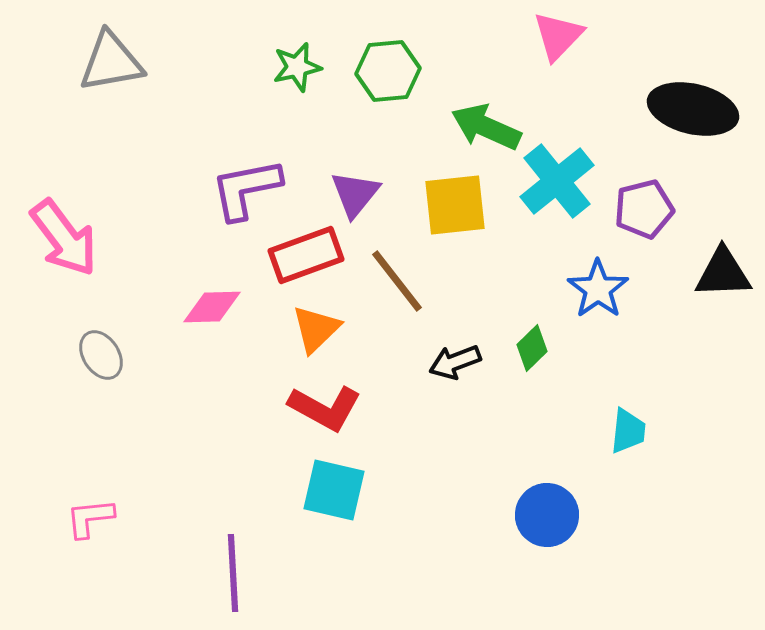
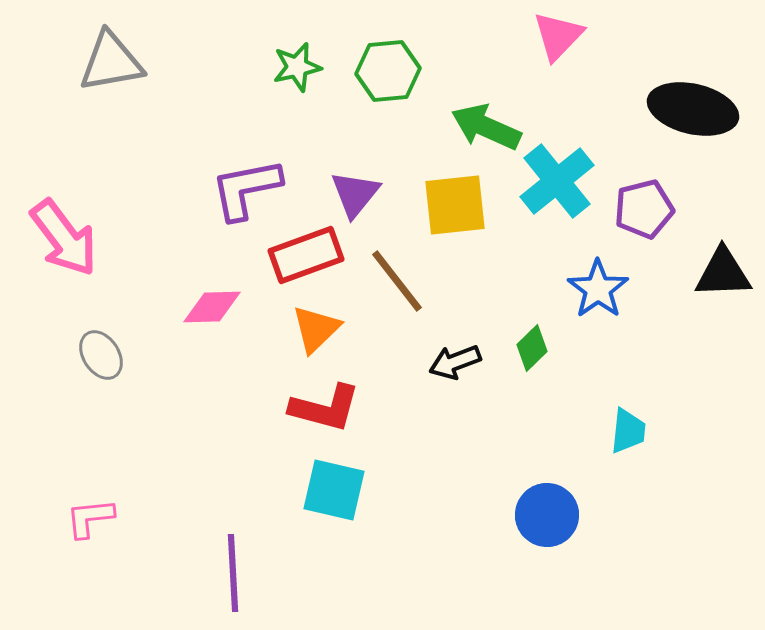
red L-shape: rotated 14 degrees counterclockwise
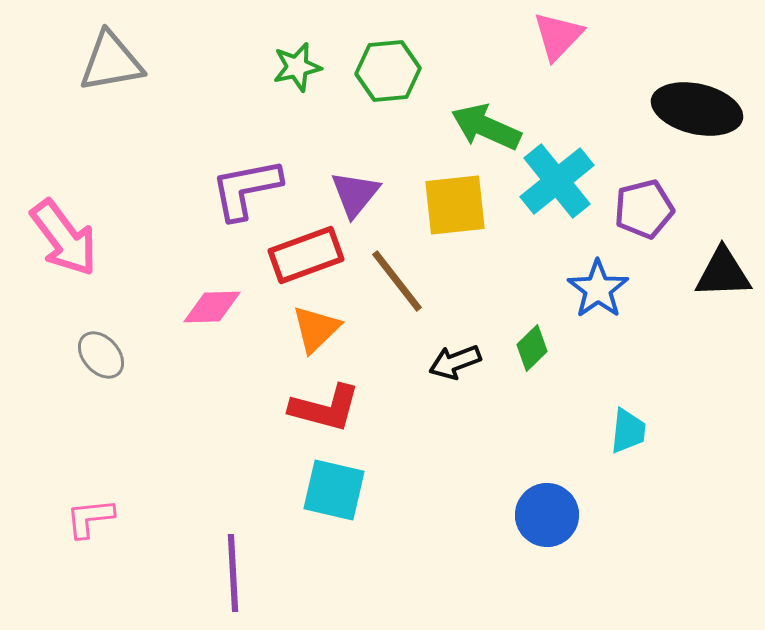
black ellipse: moved 4 px right
gray ellipse: rotated 9 degrees counterclockwise
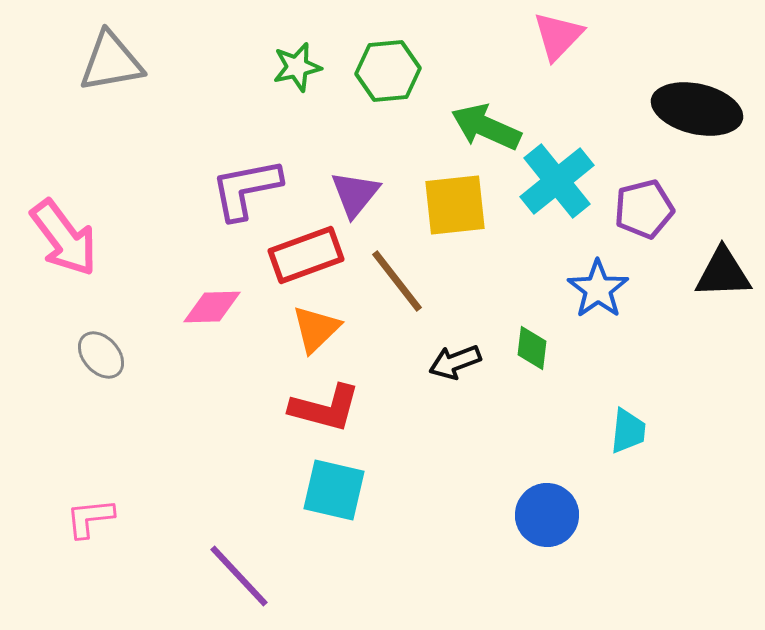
green diamond: rotated 39 degrees counterclockwise
purple line: moved 6 px right, 3 px down; rotated 40 degrees counterclockwise
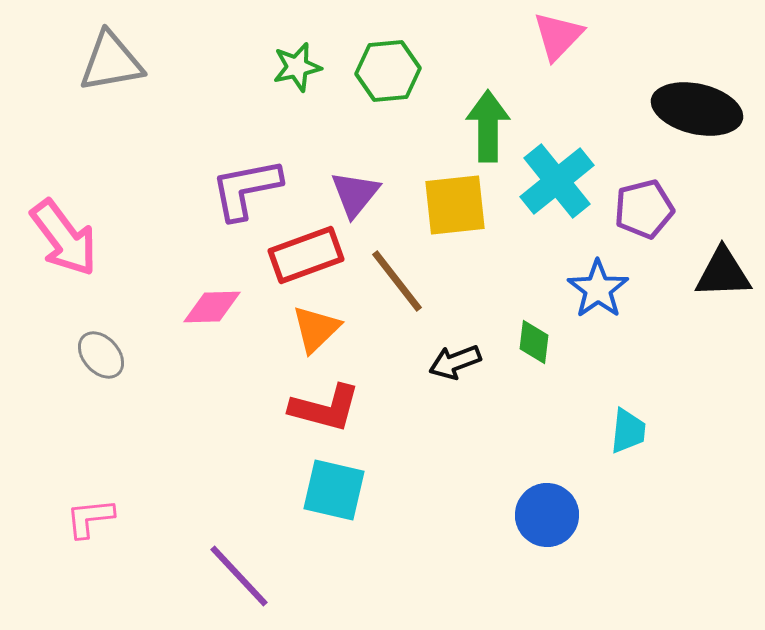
green arrow: moved 2 px right, 1 px up; rotated 66 degrees clockwise
green diamond: moved 2 px right, 6 px up
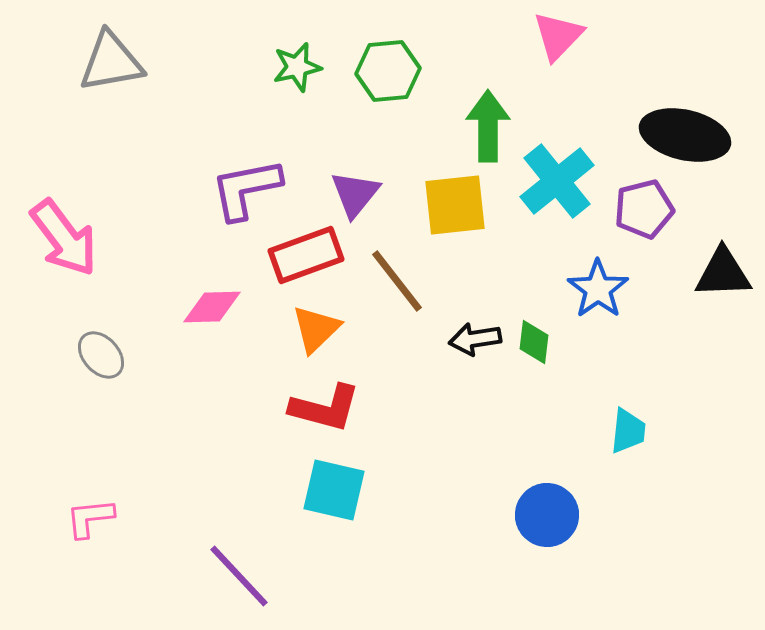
black ellipse: moved 12 px left, 26 px down
black arrow: moved 20 px right, 23 px up; rotated 12 degrees clockwise
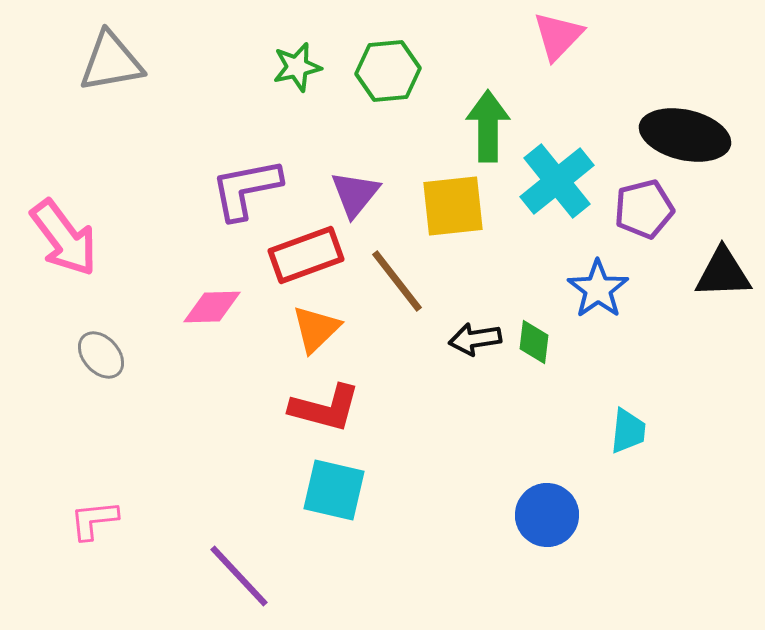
yellow square: moved 2 px left, 1 px down
pink L-shape: moved 4 px right, 2 px down
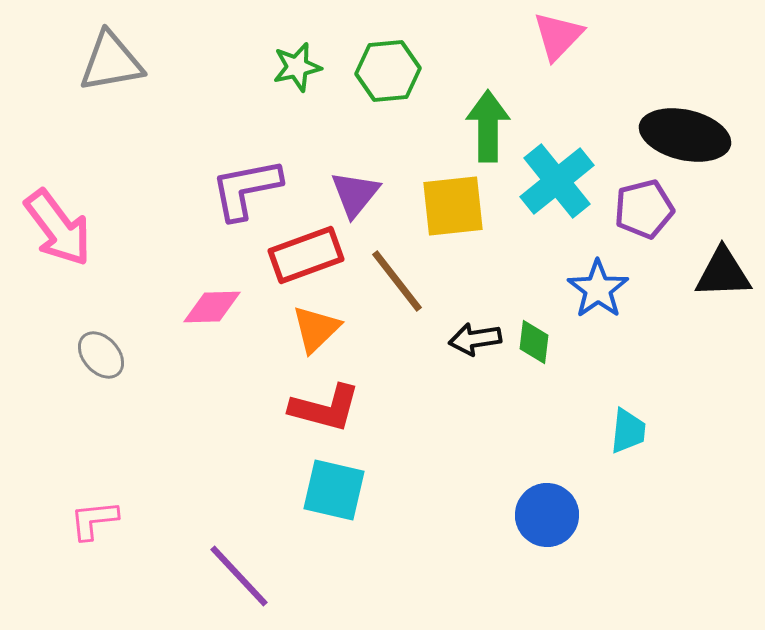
pink arrow: moved 6 px left, 10 px up
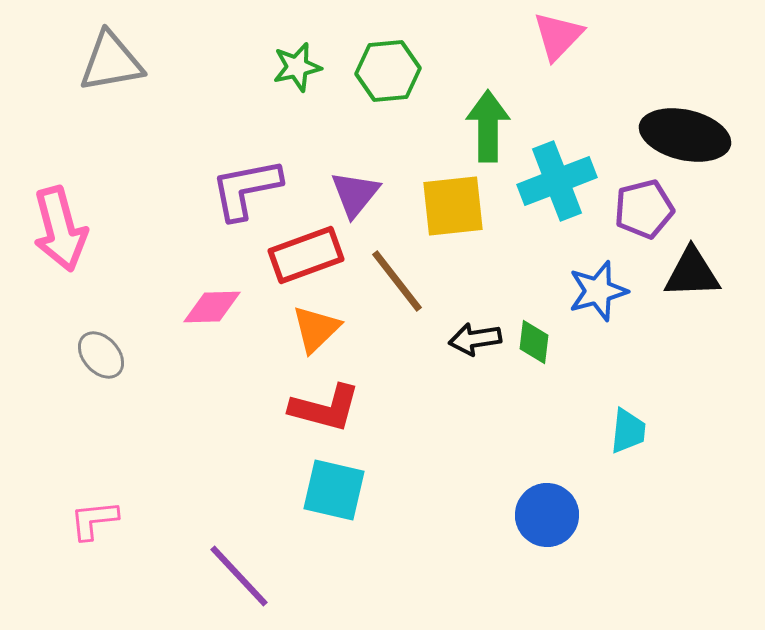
cyan cross: rotated 18 degrees clockwise
pink arrow: moved 2 px right, 1 px down; rotated 22 degrees clockwise
black triangle: moved 31 px left
blue star: moved 2 px down; rotated 20 degrees clockwise
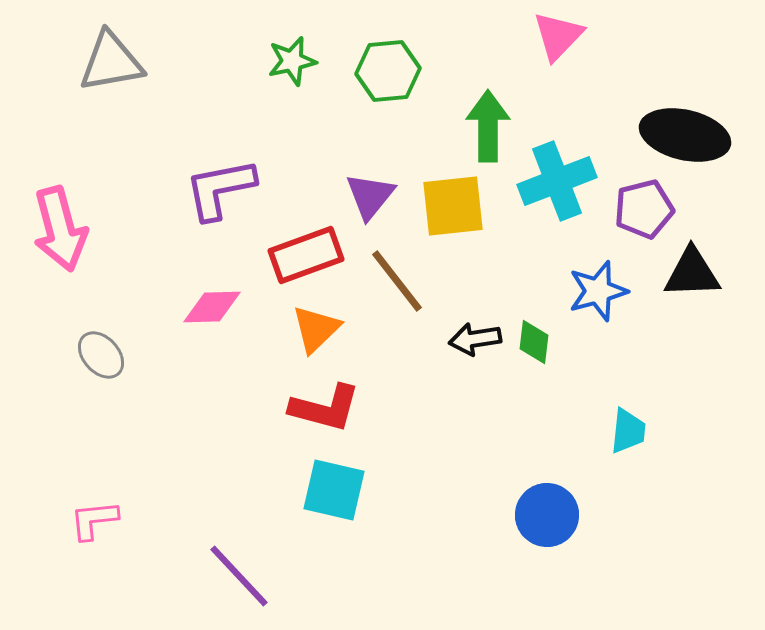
green star: moved 5 px left, 6 px up
purple L-shape: moved 26 px left
purple triangle: moved 15 px right, 2 px down
